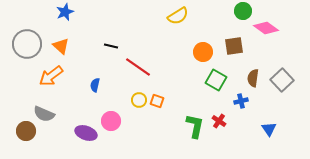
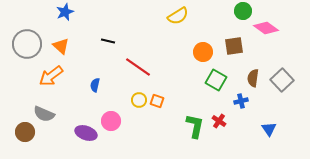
black line: moved 3 px left, 5 px up
brown circle: moved 1 px left, 1 px down
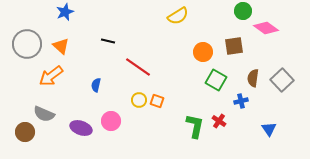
blue semicircle: moved 1 px right
purple ellipse: moved 5 px left, 5 px up
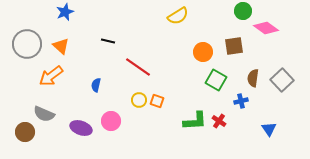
green L-shape: moved 5 px up; rotated 75 degrees clockwise
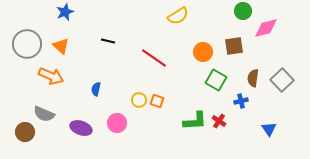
pink diamond: rotated 50 degrees counterclockwise
red line: moved 16 px right, 9 px up
orange arrow: rotated 120 degrees counterclockwise
blue semicircle: moved 4 px down
pink circle: moved 6 px right, 2 px down
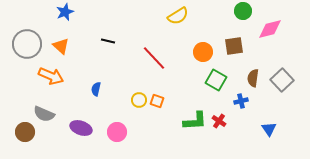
pink diamond: moved 4 px right, 1 px down
red line: rotated 12 degrees clockwise
pink circle: moved 9 px down
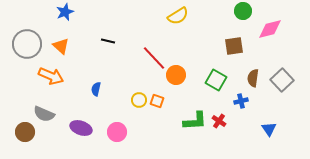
orange circle: moved 27 px left, 23 px down
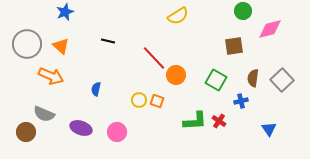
brown circle: moved 1 px right
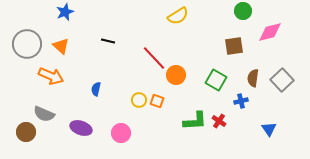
pink diamond: moved 3 px down
pink circle: moved 4 px right, 1 px down
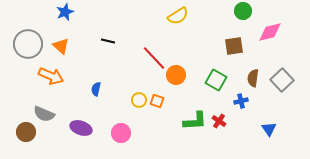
gray circle: moved 1 px right
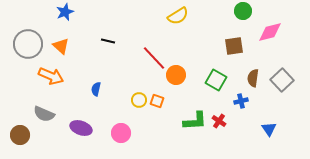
brown circle: moved 6 px left, 3 px down
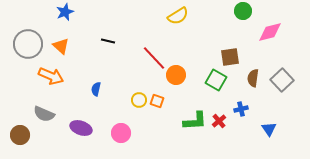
brown square: moved 4 px left, 11 px down
blue cross: moved 8 px down
red cross: rotated 16 degrees clockwise
